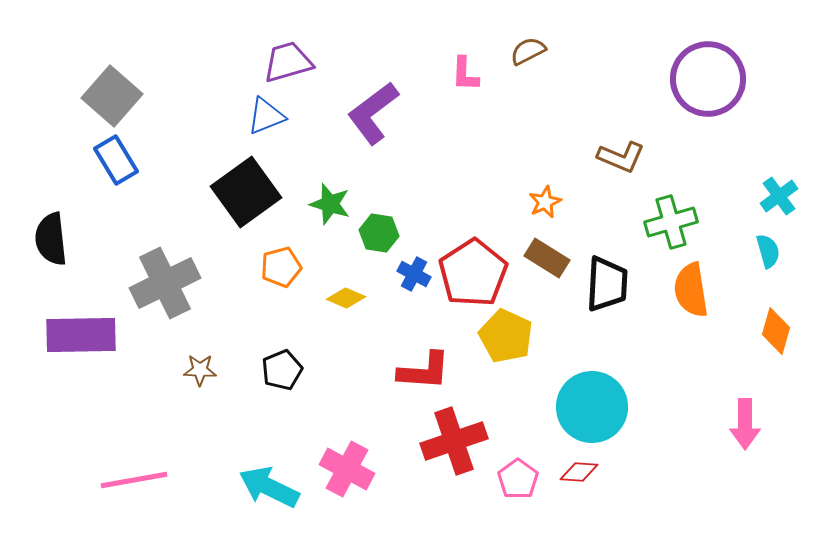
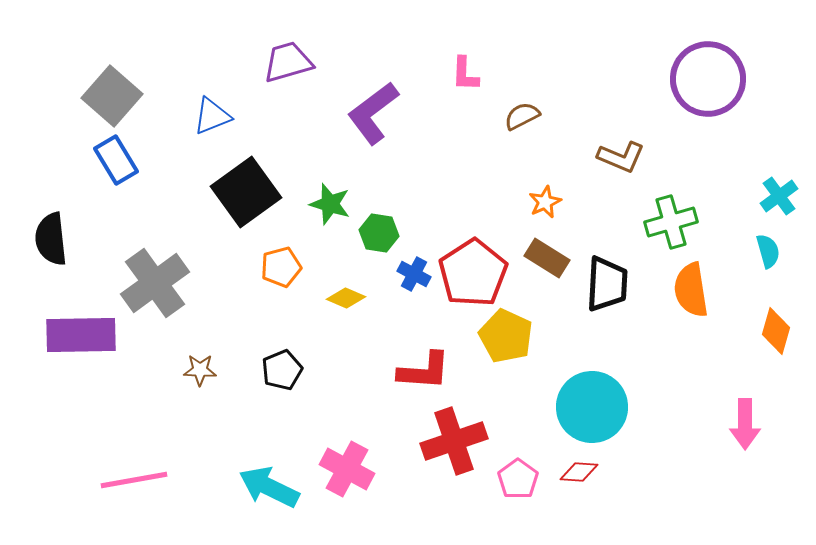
brown semicircle: moved 6 px left, 65 px down
blue triangle: moved 54 px left
gray cross: moved 10 px left; rotated 10 degrees counterclockwise
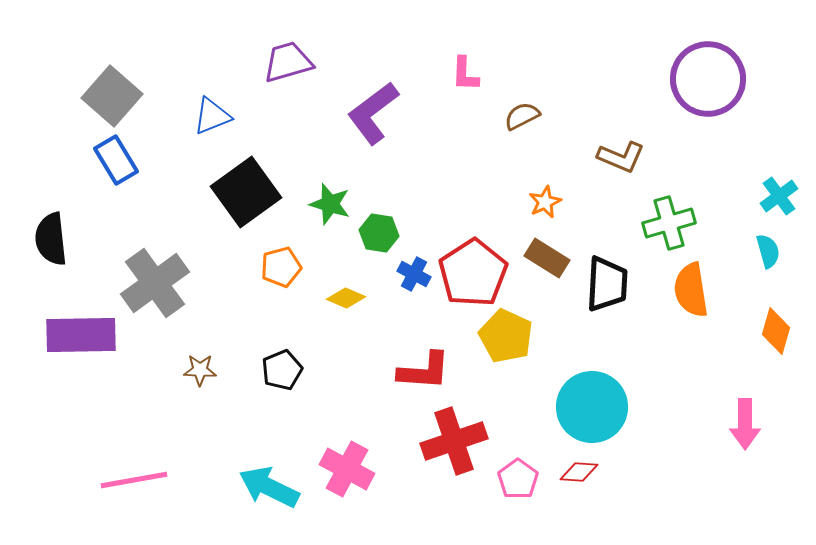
green cross: moved 2 px left, 1 px down
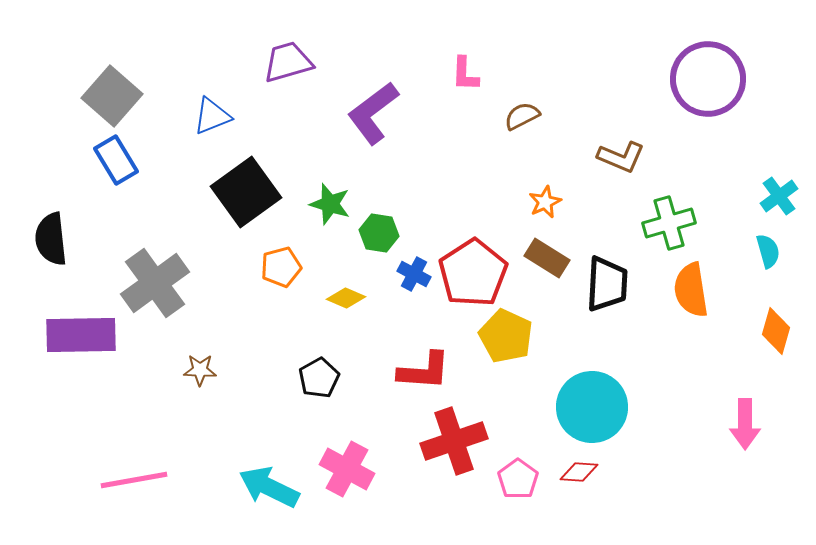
black pentagon: moved 37 px right, 8 px down; rotated 6 degrees counterclockwise
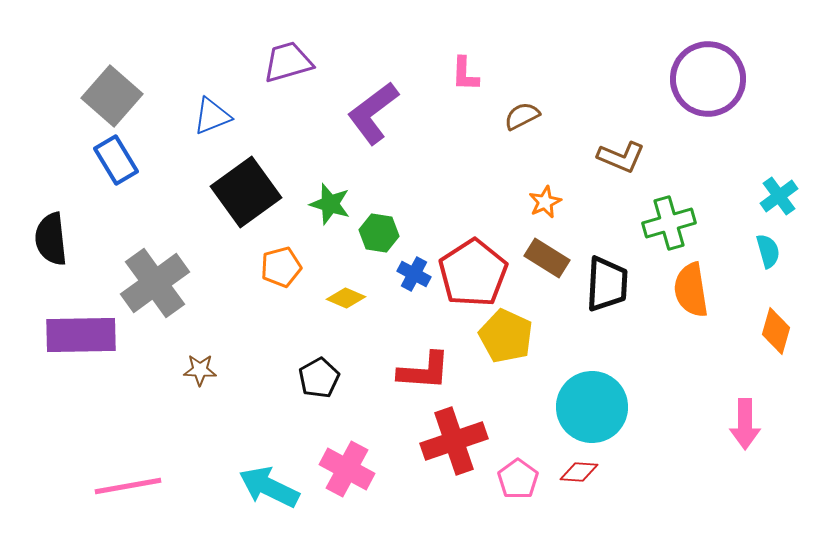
pink line: moved 6 px left, 6 px down
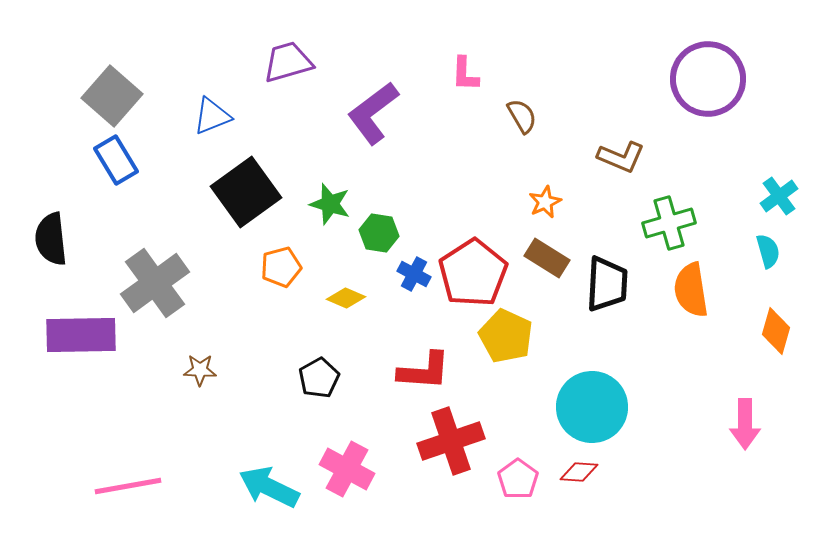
brown semicircle: rotated 87 degrees clockwise
red cross: moved 3 px left
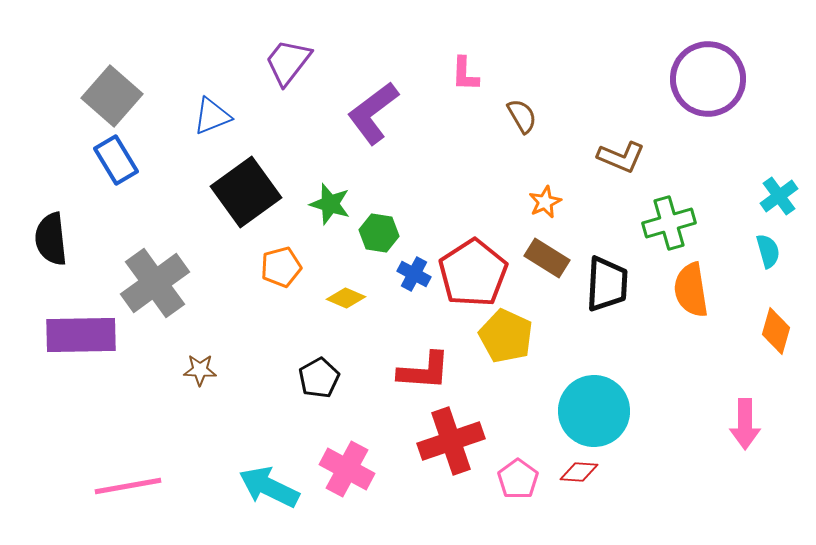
purple trapezoid: rotated 36 degrees counterclockwise
cyan circle: moved 2 px right, 4 px down
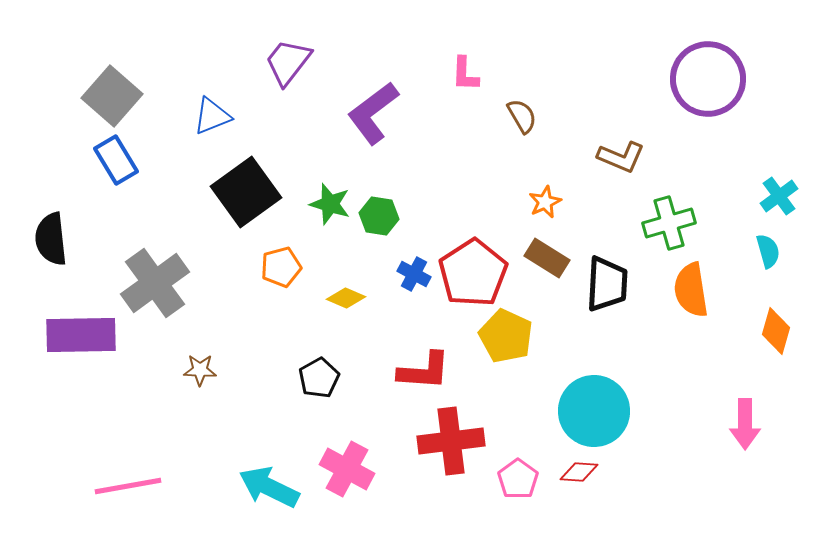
green hexagon: moved 17 px up
red cross: rotated 12 degrees clockwise
